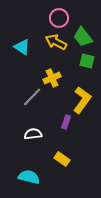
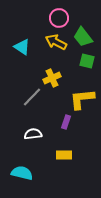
yellow L-shape: moved 1 px up; rotated 132 degrees counterclockwise
yellow rectangle: moved 2 px right, 4 px up; rotated 35 degrees counterclockwise
cyan semicircle: moved 7 px left, 4 px up
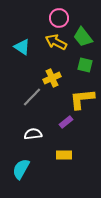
green square: moved 2 px left, 4 px down
purple rectangle: rotated 32 degrees clockwise
cyan semicircle: moved 1 px left, 4 px up; rotated 75 degrees counterclockwise
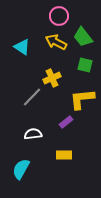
pink circle: moved 2 px up
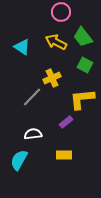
pink circle: moved 2 px right, 4 px up
green square: rotated 14 degrees clockwise
cyan semicircle: moved 2 px left, 9 px up
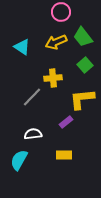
yellow arrow: rotated 50 degrees counterclockwise
green square: rotated 21 degrees clockwise
yellow cross: moved 1 px right; rotated 18 degrees clockwise
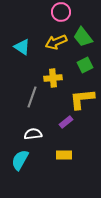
green square: rotated 14 degrees clockwise
gray line: rotated 25 degrees counterclockwise
cyan semicircle: moved 1 px right
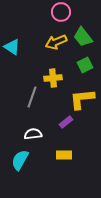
cyan triangle: moved 10 px left
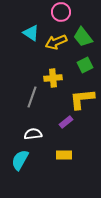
cyan triangle: moved 19 px right, 14 px up
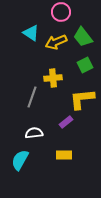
white semicircle: moved 1 px right, 1 px up
